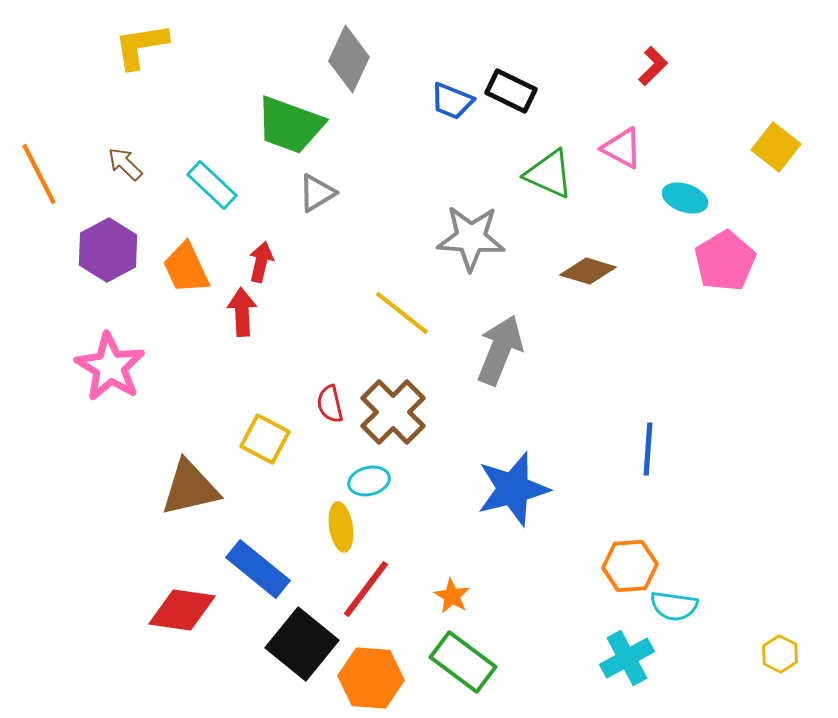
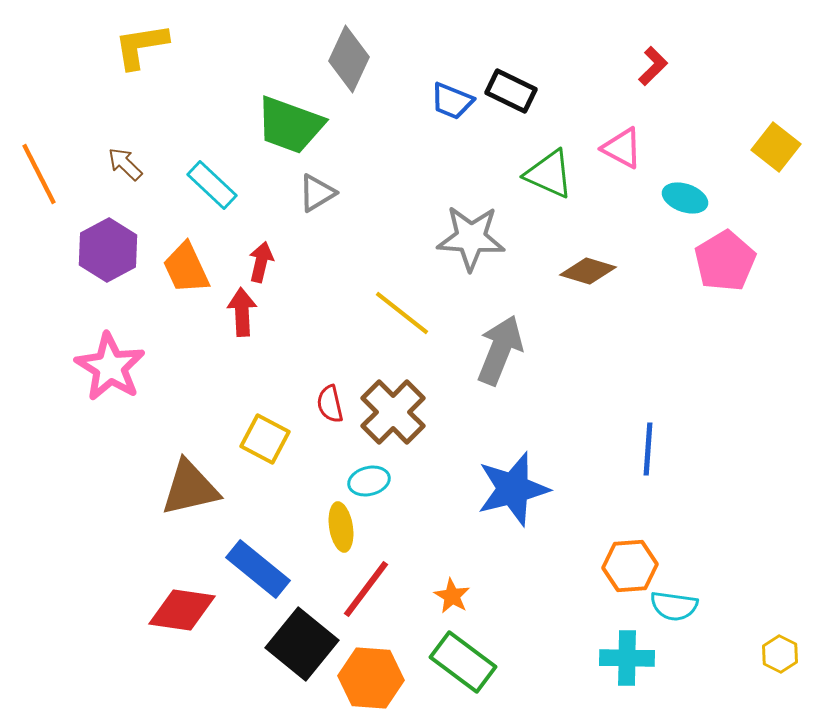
cyan cross at (627, 658): rotated 30 degrees clockwise
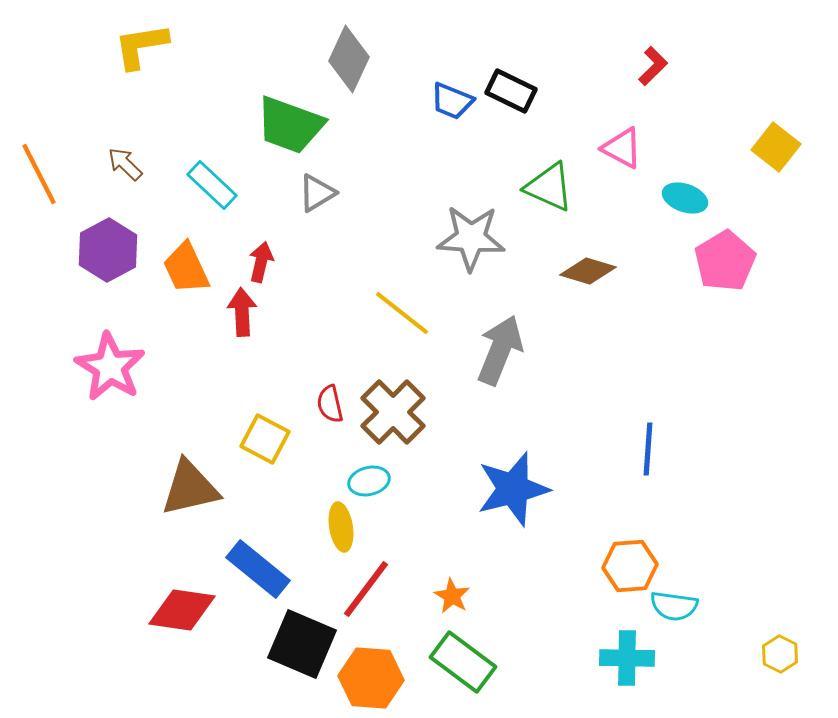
green triangle at (549, 174): moved 13 px down
black square at (302, 644): rotated 16 degrees counterclockwise
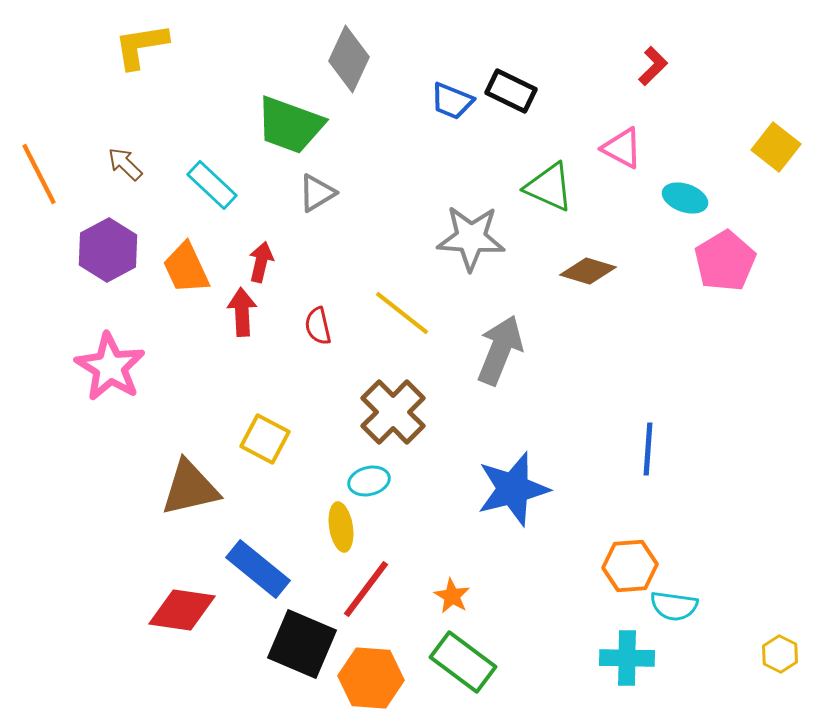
red semicircle at (330, 404): moved 12 px left, 78 px up
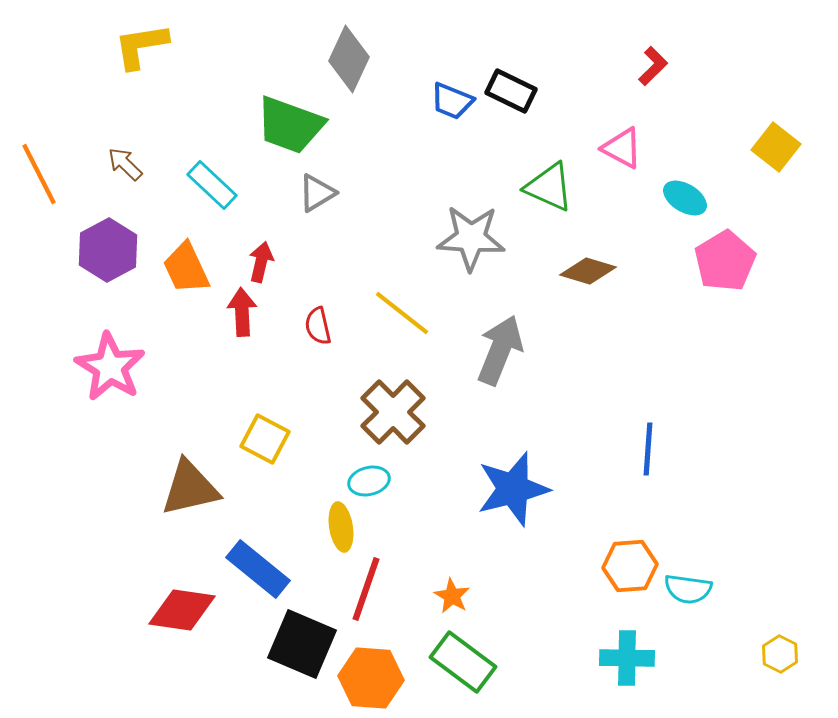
cyan ellipse at (685, 198): rotated 12 degrees clockwise
red line at (366, 589): rotated 18 degrees counterclockwise
cyan semicircle at (674, 606): moved 14 px right, 17 px up
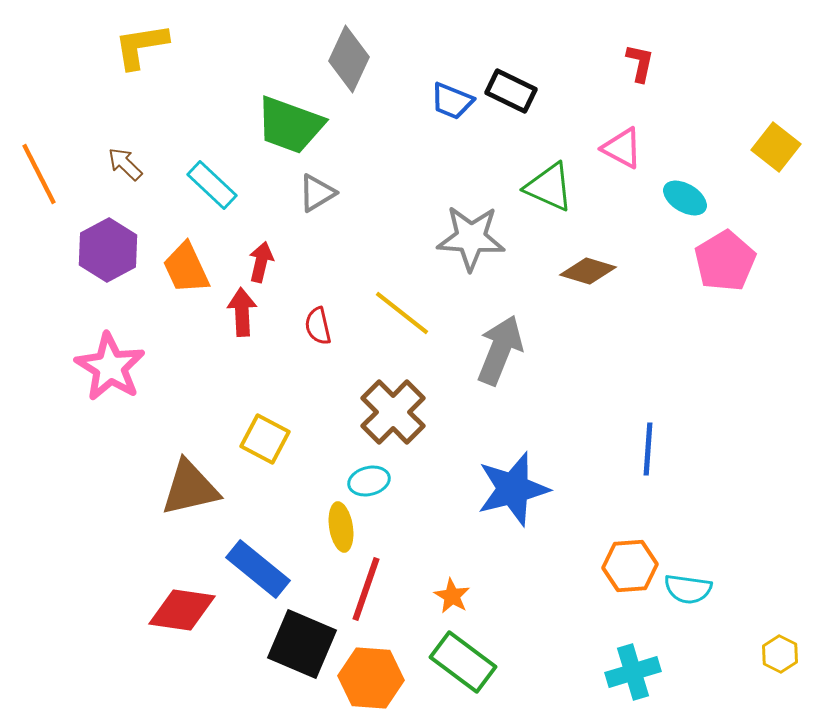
red L-shape at (653, 66): moved 13 px left, 3 px up; rotated 33 degrees counterclockwise
cyan cross at (627, 658): moved 6 px right, 14 px down; rotated 18 degrees counterclockwise
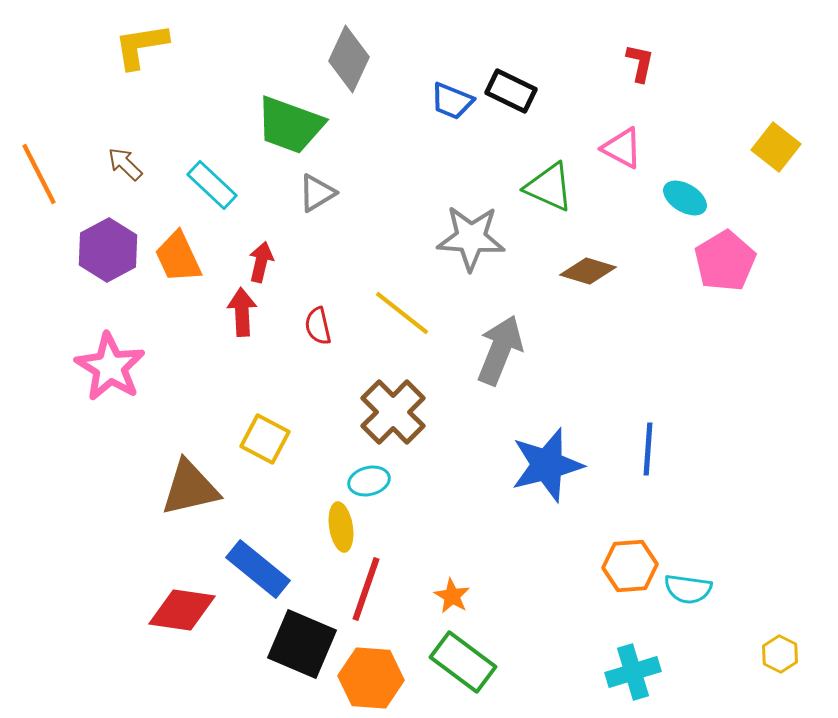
orange trapezoid at (186, 268): moved 8 px left, 11 px up
blue star at (513, 489): moved 34 px right, 24 px up
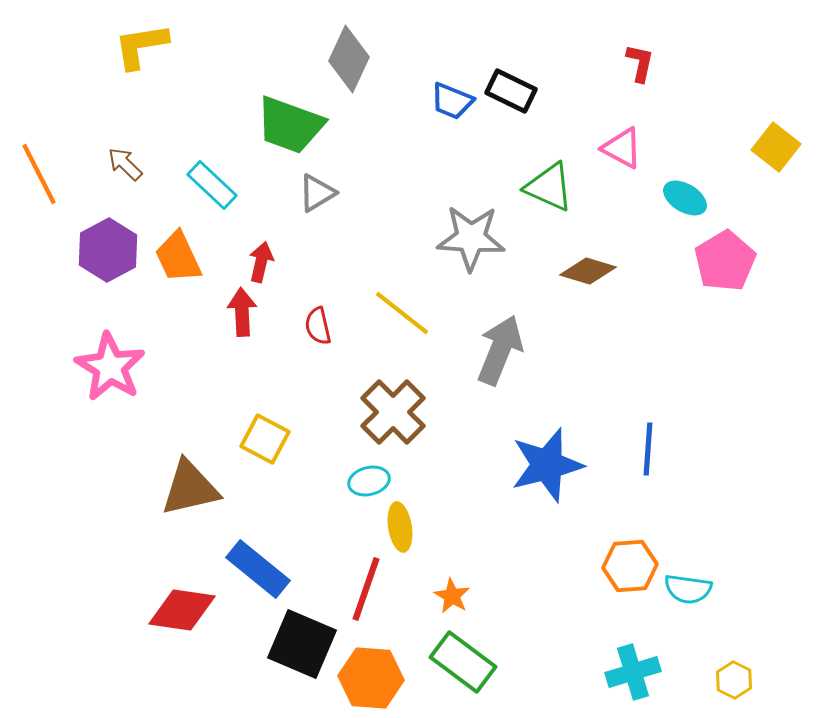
yellow ellipse at (341, 527): moved 59 px right
yellow hexagon at (780, 654): moved 46 px left, 26 px down
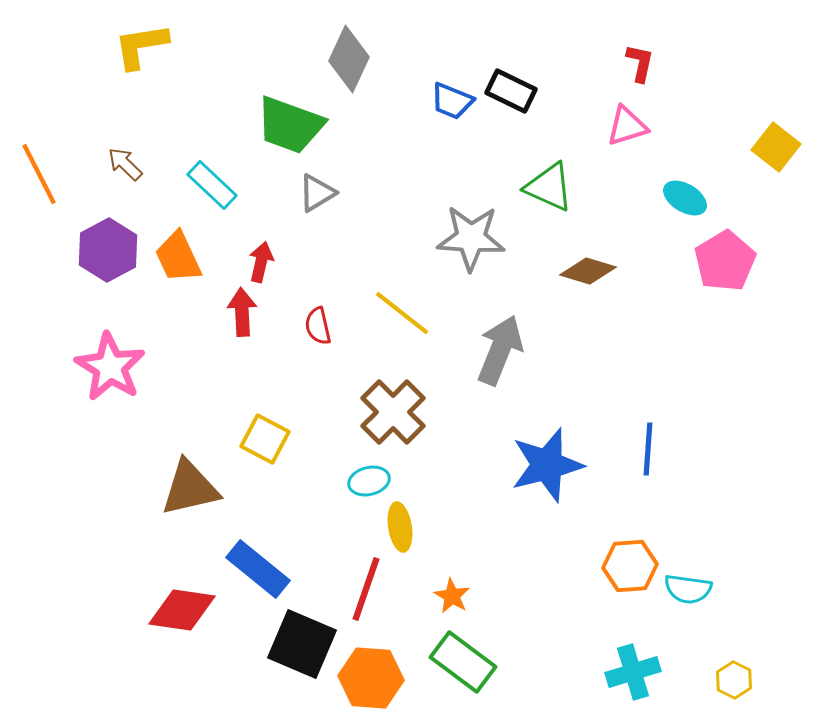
pink triangle at (622, 148): moved 5 px right, 22 px up; rotated 45 degrees counterclockwise
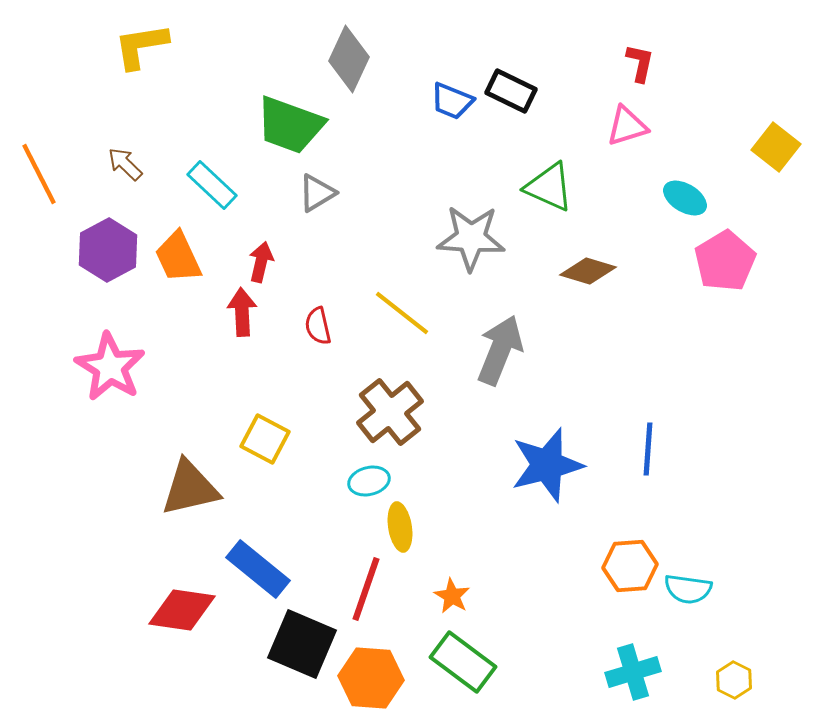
brown cross at (393, 412): moved 3 px left; rotated 6 degrees clockwise
